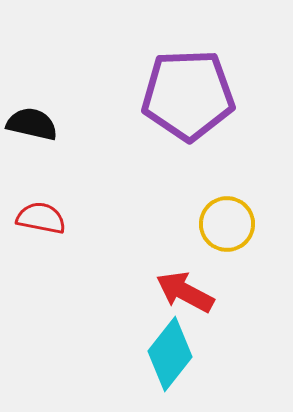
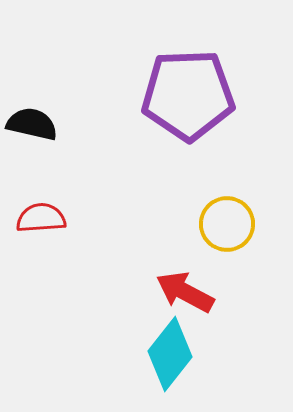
red semicircle: rotated 15 degrees counterclockwise
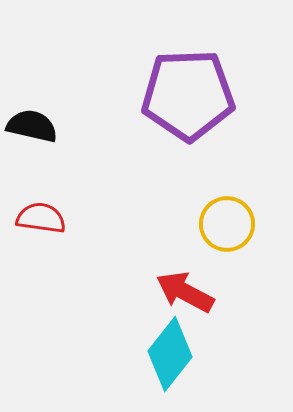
black semicircle: moved 2 px down
red semicircle: rotated 12 degrees clockwise
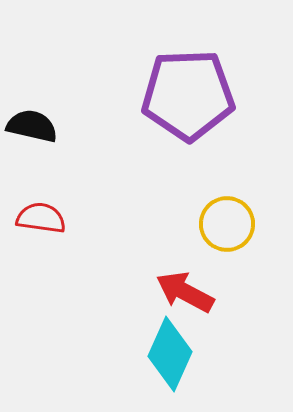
cyan diamond: rotated 14 degrees counterclockwise
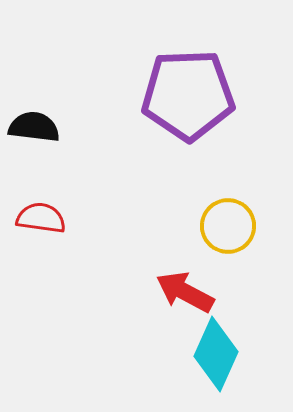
black semicircle: moved 2 px right, 1 px down; rotated 6 degrees counterclockwise
yellow circle: moved 1 px right, 2 px down
cyan diamond: moved 46 px right
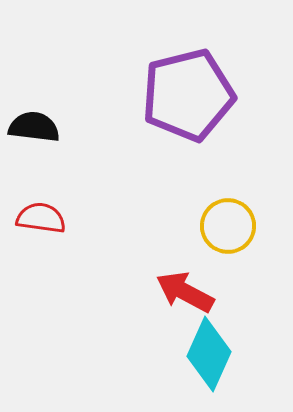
purple pentagon: rotated 12 degrees counterclockwise
cyan diamond: moved 7 px left
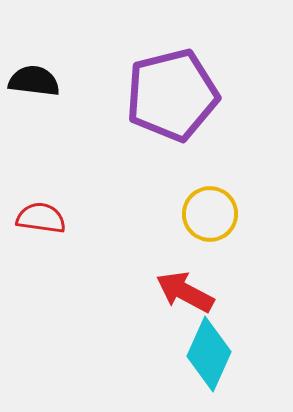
purple pentagon: moved 16 px left
black semicircle: moved 46 px up
yellow circle: moved 18 px left, 12 px up
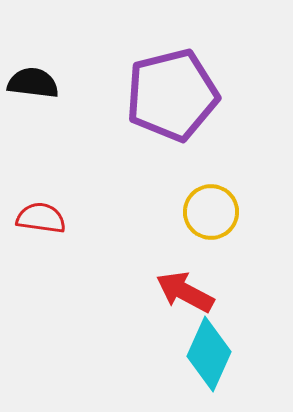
black semicircle: moved 1 px left, 2 px down
yellow circle: moved 1 px right, 2 px up
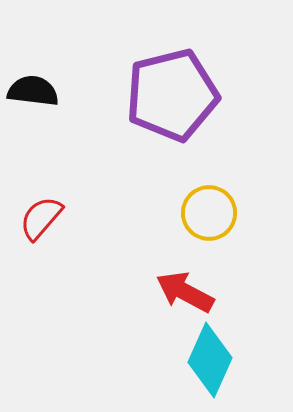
black semicircle: moved 8 px down
yellow circle: moved 2 px left, 1 px down
red semicircle: rotated 57 degrees counterclockwise
cyan diamond: moved 1 px right, 6 px down
